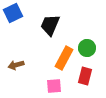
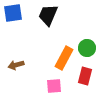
blue square: rotated 18 degrees clockwise
black trapezoid: moved 2 px left, 10 px up
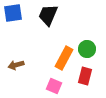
green circle: moved 1 px down
pink square: rotated 28 degrees clockwise
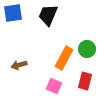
brown arrow: moved 3 px right
red rectangle: moved 5 px down
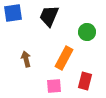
black trapezoid: moved 1 px right, 1 px down
green circle: moved 17 px up
brown arrow: moved 7 px right, 6 px up; rotated 91 degrees clockwise
pink square: rotated 28 degrees counterclockwise
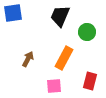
black trapezoid: moved 11 px right
brown arrow: moved 2 px right; rotated 42 degrees clockwise
red rectangle: moved 5 px right
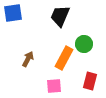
green circle: moved 3 px left, 12 px down
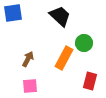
black trapezoid: rotated 110 degrees clockwise
green circle: moved 1 px up
pink square: moved 24 px left
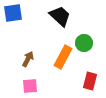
orange rectangle: moved 1 px left, 1 px up
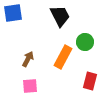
black trapezoid: rotated 20 degrees clockwise
green circle: moved 1 px right, 1 px up
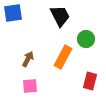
green circle: moved 1 px right, 3 px up
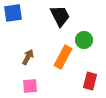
green circle: moved 2 px left, 1 px down
brown arrow: moved 2 px up
